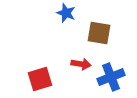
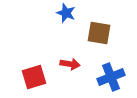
red arrow: moved 11 px left
red square: moved 6 px left, 2 px up
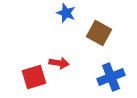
brown square: rotated 20 degrees clockwise
red arrow: moved 11 px left, 1 px up
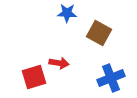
blue star: moved 1 px right; rotated 18 degrees counterclockwise
blue cross: moved 1 px down
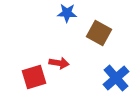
blue cross: moved 5 px right; rotated 20 degrees counterclockwise
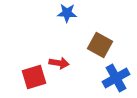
brown square: moved 1 px right, 12 px down
blue cross: rotated 12 degrees clockwise
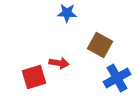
blue cross: moved 1 px right
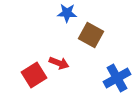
brown square: moved 9 px left, 10 px up
red arrow: rotated 12 degrees clockwise
red square: moved 2 px up; rotated 15 degrees counterclockwise
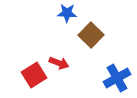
brown square: rotated 15 degrees clockwise
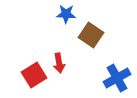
blue star: moved 1 px left, 1 px down
brown square: rotated 10 degrees counterclockwise
red arrow: rotated 60 degrees clockwise
